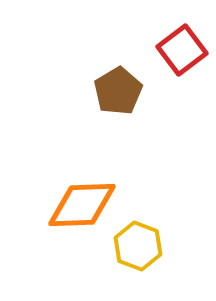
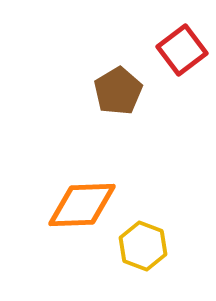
yellow hexagon: moved 5 px right
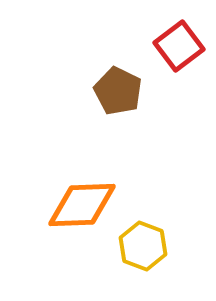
red square: moved 3 px left, 4 px up
brown pentagon: rotated 15 degrees counterclockwise
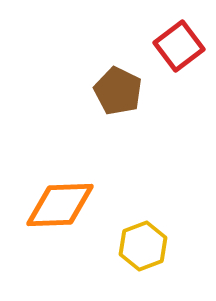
orange diamond: moved 22 px left
yellow hexagon: rotated 18 degrees clockwise
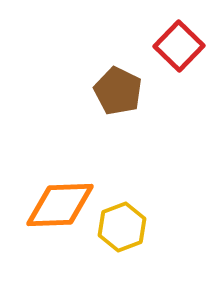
red square: rotated 9 degrees counterclockwise
yellow hexagon: moved 21 px left, 19 px up
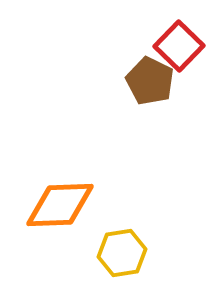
brown pentagon: moved 32 px right, 10 px up
yellow hexagon: moved 26 px down; rotated 12 degrees clockwise
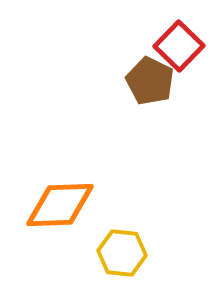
yellow hexagon: rotated 15 degrees clockwise
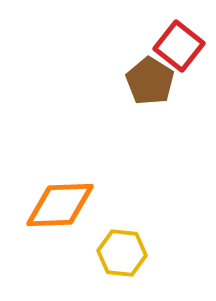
red square: rotated 6 degrees counterclockwise
brown pentagon: rotated 6 degrees clockwise
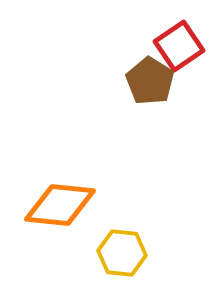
red square: rotated 18 degrees clockwise
orange diamond: rotated 8 degrees clockwise
